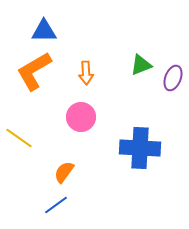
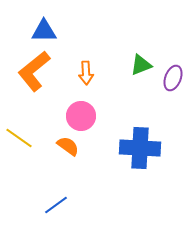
orange L-shape: rotated 9 degrees counterclockwise
pink circle: moved 1 px up
orange semicircle: moved 4 px right, 26 px up; rotated 90 degrees clockwise
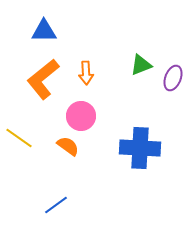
orange L-shape: moved 9 px right, 8 px down
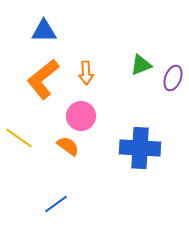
blue line: moved 1 px up
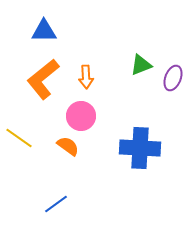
orange arrow: moved 4 px down
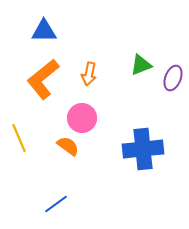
orange arrow: moved 3 px right, 3 px up; rotated 15 degrees clockwise
pink circle: moved 1 px right, 2 px down
yellow line: rotated 32 degrees clockwise
blue cross: moved 3 px right, 1 px down; rotated 9 degrees counterclockwise
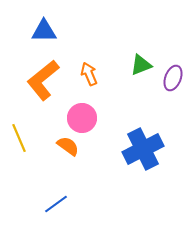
orange arrow: rotated 145 degrees clockwise
orange L-shape: moved 1 px down
blue cross: rotated 21 degrees counterclockwise
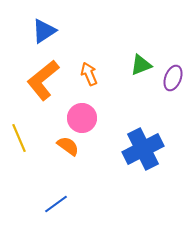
blue triangle: rotated 32 degrees counterclockwise
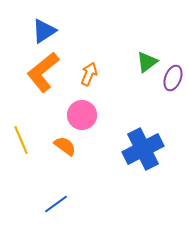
green triangle: moved 6 px right, 3 px up; rotated 15 degrees counterclockwise
orange arrow: rotated 45 degrees clockwise
orange L-shape: moved 8 px up
pink circle: moved 3 px up
yellow line: moved 2 px right, 2 px down
orange semicircle: moved 3 px left
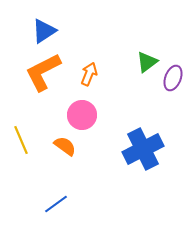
orange L-shape: rotated 12 degrees clockwise
